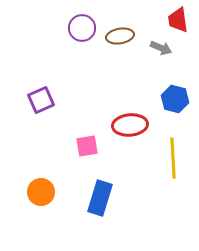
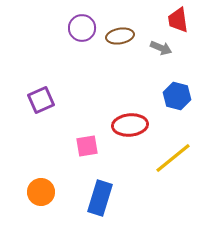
blue hexagon: moved 2 px right, 3 px up
yellow line: rotated 54 degrees clockwise
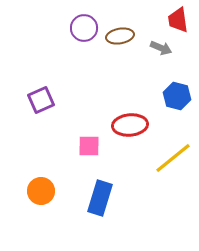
purple circle: moved 2 px right
pink square: moved 2 px right; rotated 10 degrees clockwise
orange circle: moved 1 px up
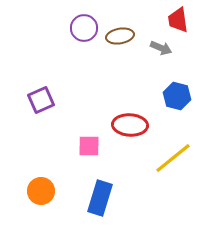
red ellipse: rotated 8 degrees clockwise
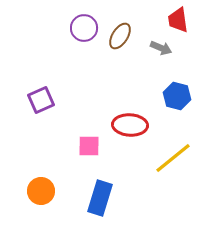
brown ellipse: rotated 48 degrees counterclockwise
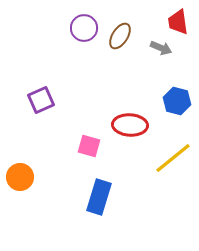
red trapezoid: moved 2 px down
blue hexagon: moved 5 px down
pink square: rotated 15 degrees clockwise
orange circle: moved 21 px left, 14 px up
blue rectangle: moved 1 px left, 1 px up
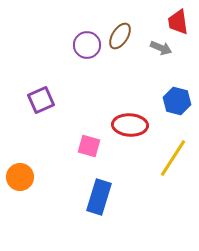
purple circle: moved 3 px right, 17 px down
yellow line: rotated 18 degrees counterclockwise
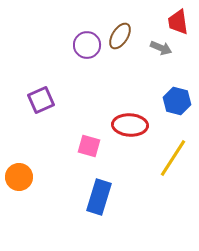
orange circle: moved 1 px left
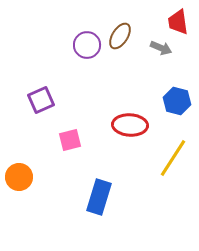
pink square: moved 19 px left, 6 px up; rotated 30 degrees counterclockwise
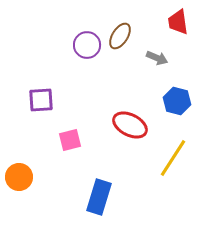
gray arrow: moved 4 px left, 10 px down
purple square: rotated 20 degrees clockwise
red ellipse: rotated 24 degrees clockwise
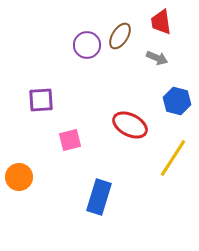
red trapezoid: moved 17 px left
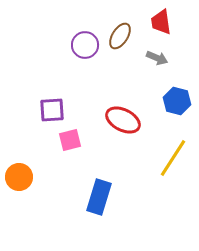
purple circle: moved 2 px left
purple square: moved 11 px right, 10 px down
red ellipse: moved 7 px left, 5 px up
